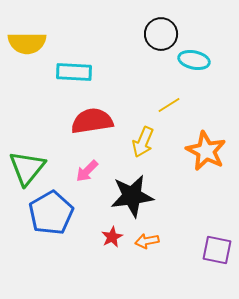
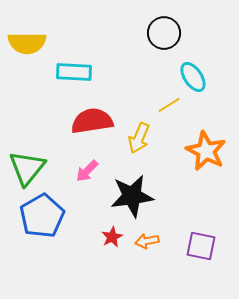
black circle: moved 3 px right, 1 px up
cyan ellipse: moved 1 px left, 17 px down; rotated 44 degrees clockwise
yellow arrow: moved 4 px left, 4 px up
blue pentagon: moved 9 px left, 3 px down
purple square: moved 16 px left, 4 px up
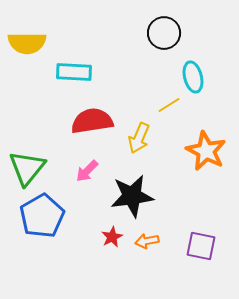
cyan ellipse: rotated 20 degrees clockwise
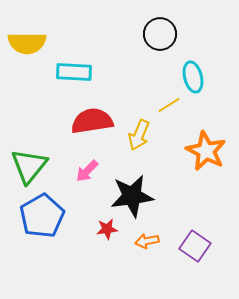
black circle: moved 4 px left, 1 px down
yellow arrow: moved 3 px up
green triangle: moved 2 px right, 2 px up
red star: moved 5 px left, 8 px up; rotated 20 degrees clockwise
purple square: moved 6 px left; rotated 24 degrees clockwise
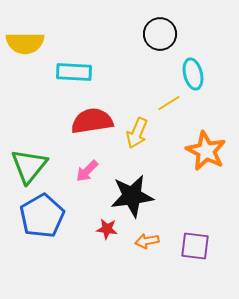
yellow semicircle: moved 2 px left
cyan ellipse: moved 3 px up
yellow line: moved 2 px up
yellow arrow: moved 2 px left, 2 px up
red star: rotated 15 degrees clockwise
purple square: rotated 28 degrees counterclockwise
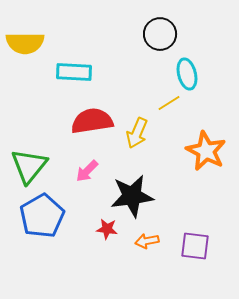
cyan ellipse: moved 6 px left
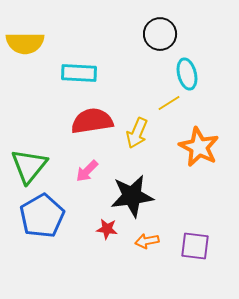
cyan rectangle: moved 5 px right, 1 px down
orange star: moved 7 px left, 4 px up
